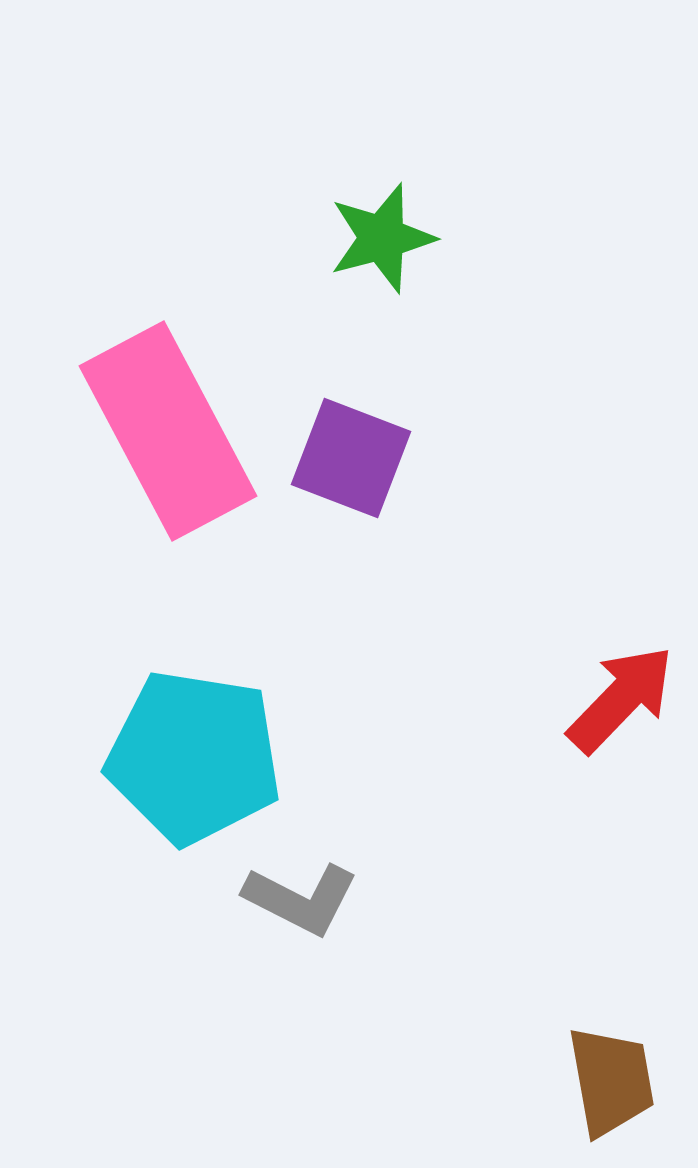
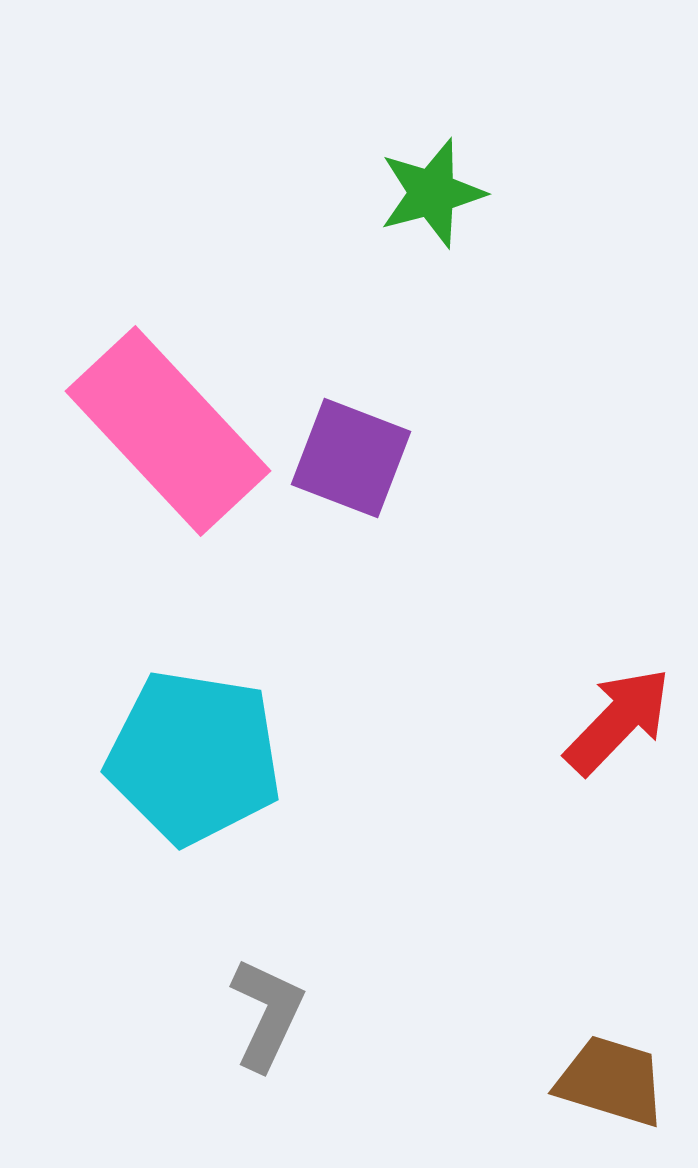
green star: moved 50 px right, 45 px up
pink rectangle: rotated 15 degrees counterclockwise
red arrow: moved 3 px left, 22 px down
gray L-shape: moved 34 px left, 115 px down; rotated 92 degrees counterclockwise
brown trapezoid: rotated 63 degrees counterclockwise
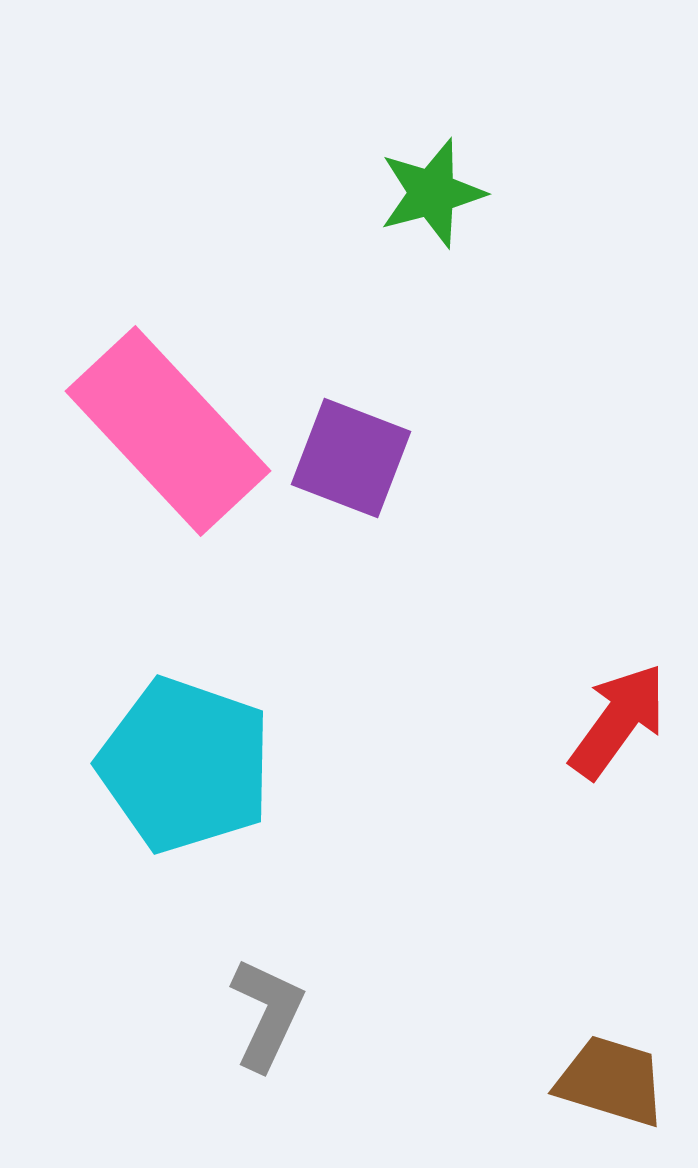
red arrow: rotated 8 degrees counterclockwise
cyan pentagon: moved 9 px left, 8 px down; rotated 10 degrees clockwise
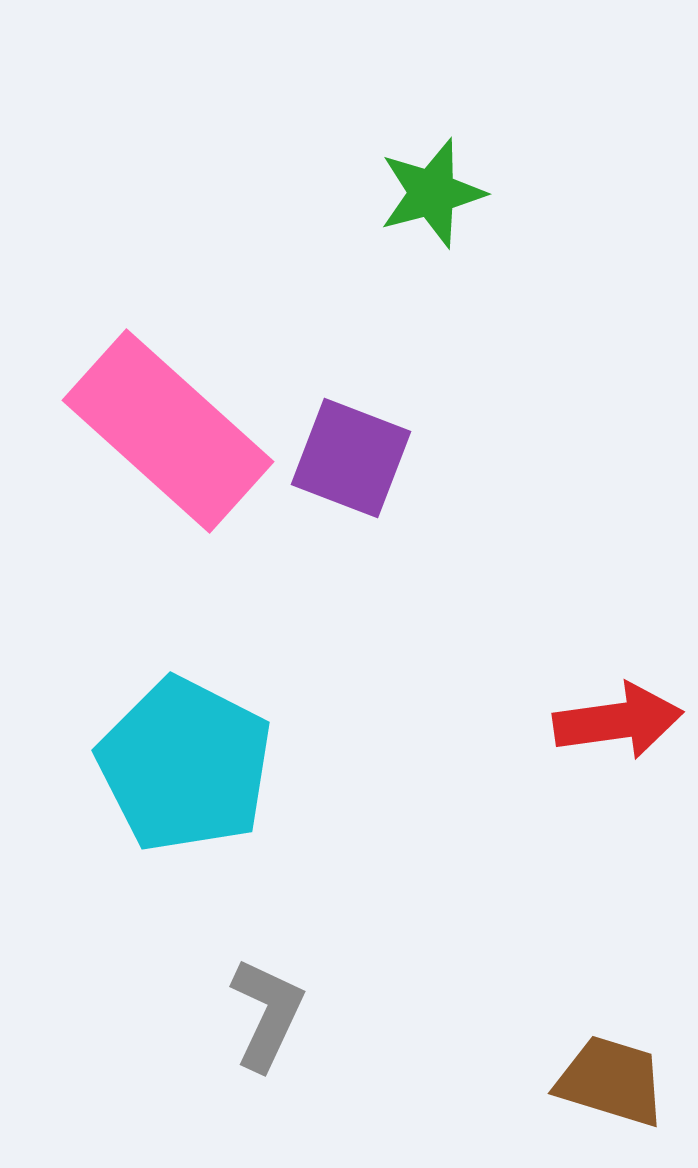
pink rectangle: rotated 5 degrees counterclockwise
red arrow: rotated 46 degrees clockwise
cyan pentagon: rotated 8 degrees clockwise
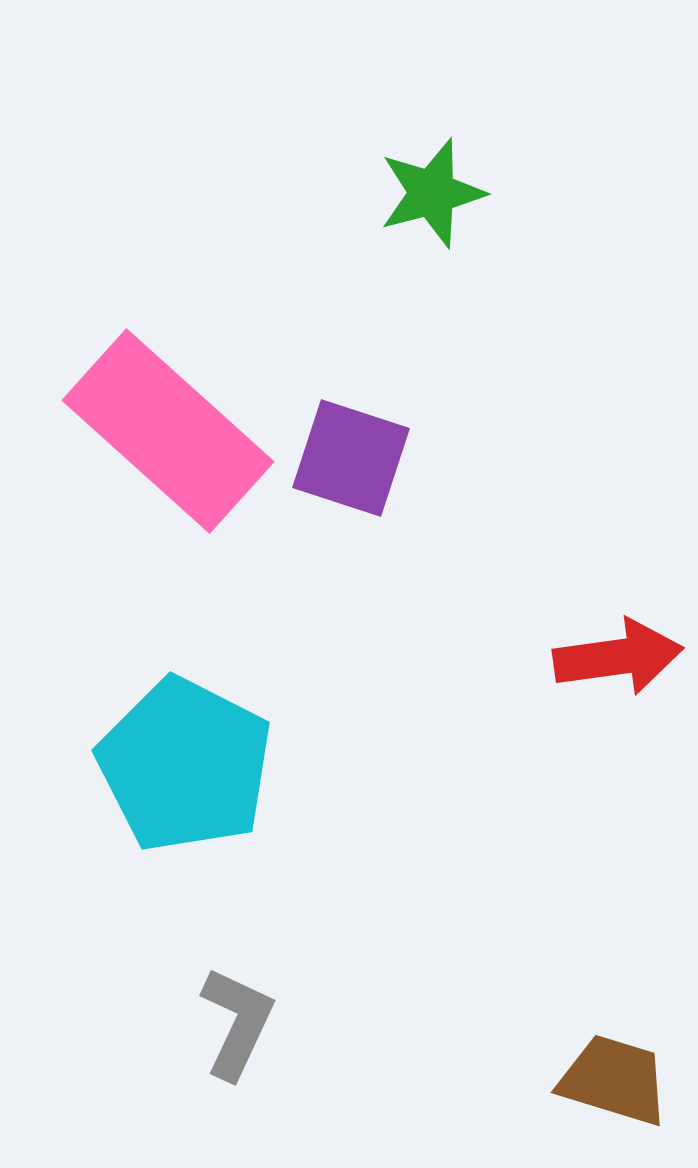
purple square: rotated 3 degrees counterclockwise
red arrow: moved 64 px up
gray L-shape: moved 30 px left, 9 px down
brown trapezoid: moved 3 px right, 1 px up
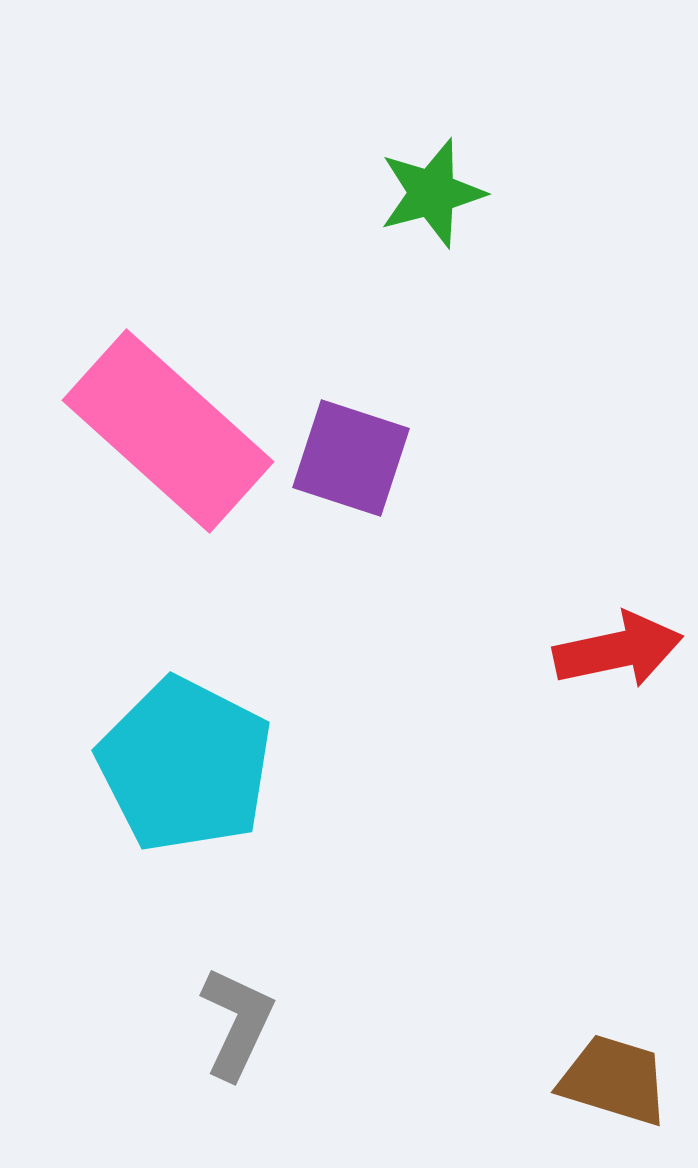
red arrow: moved 7 px up; rotated 4 degrees counterclockwise
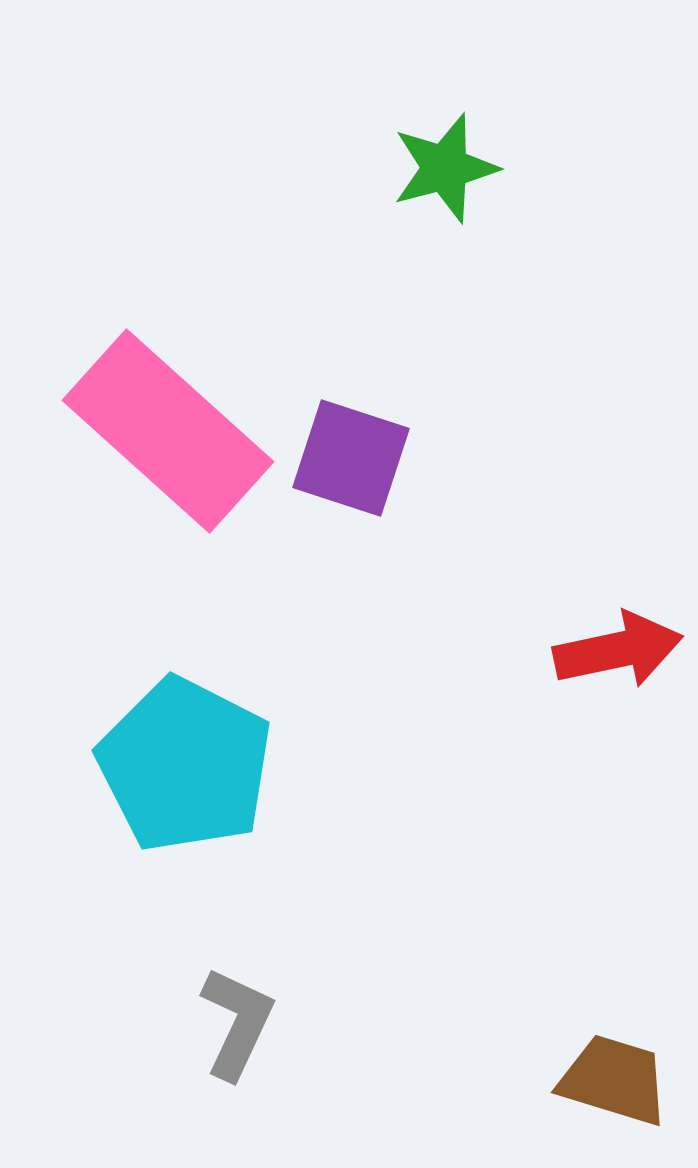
green star: moved 13 px right, 25 px up
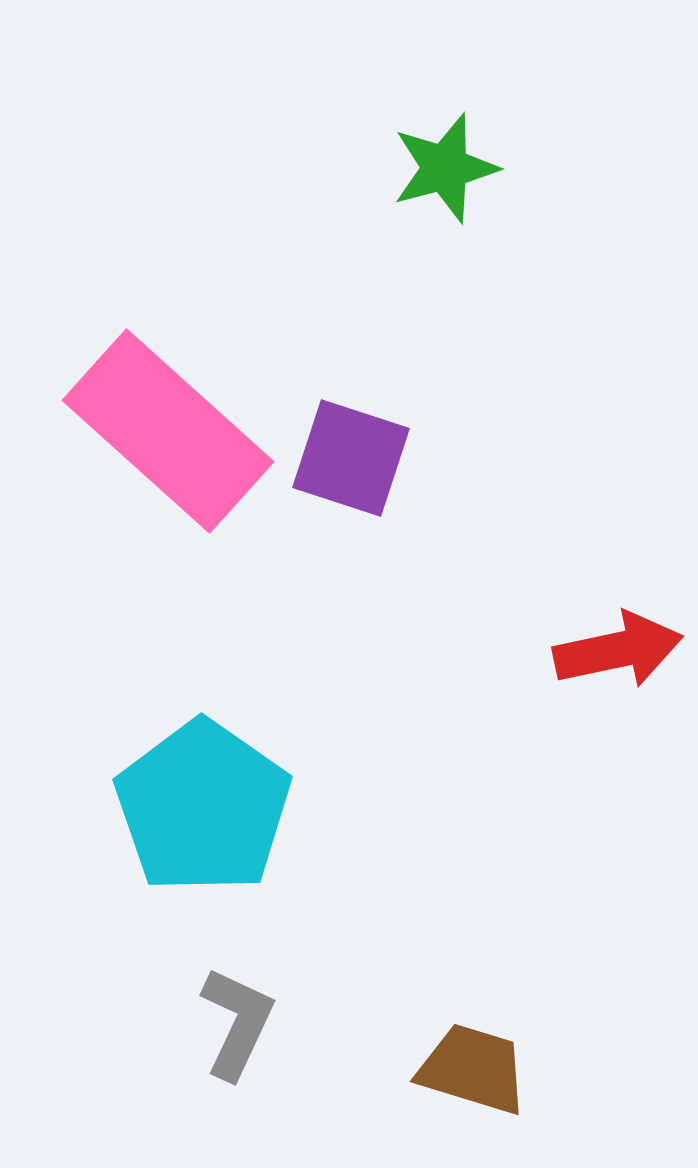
cyan pentagon: moved 18 px right, 42 px down; rotated 8 degrees clockwise
brown trapezoid: moved 141 px left, 11 px up
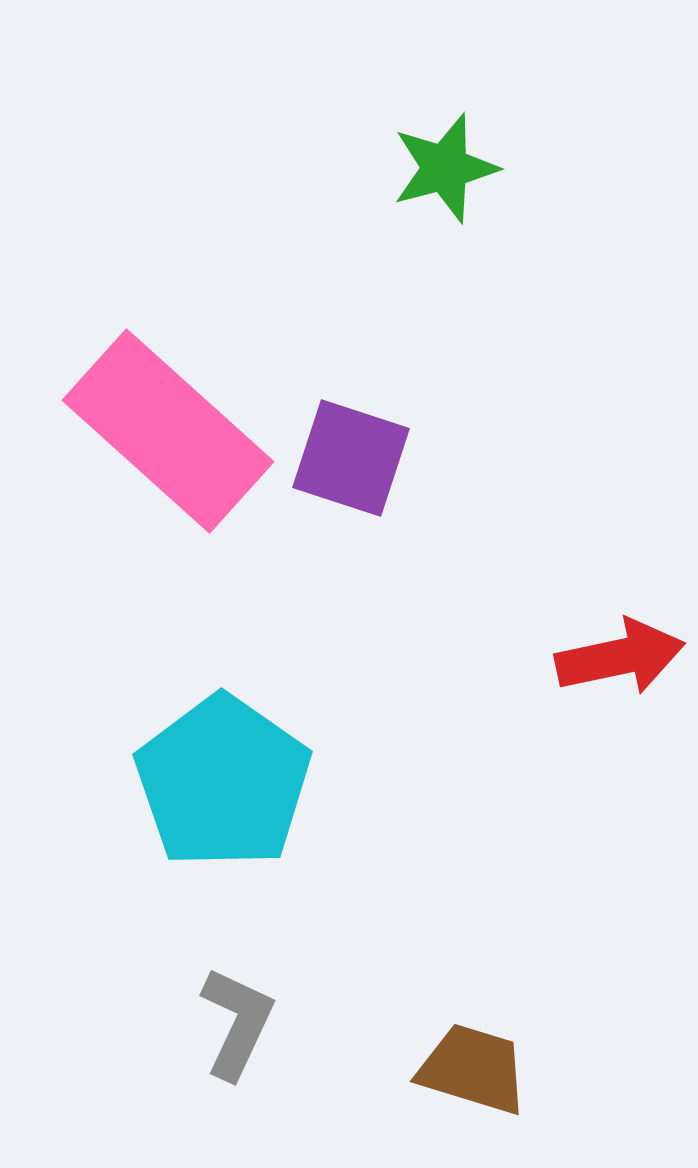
red arrow: moved 2 px right, 7 px down
cyan pentagon: moved 20 px right, 25 px up
